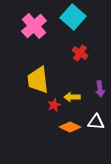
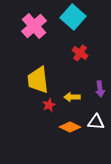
red star: moved 5 px left
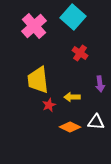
purple arrow: moved 5 px up
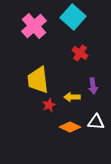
purple arrow: moved 7 px left, 2 px down
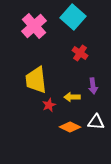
yellow trapezoid: moved 2 px left
